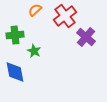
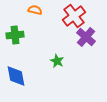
orange semicircle: rotated 56 degrees clockwise
red cross: moved 9 px right
green star: moved 23 px right, 10 px down
blue diamond: moved 1 px right, 4 px down
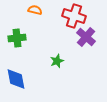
red cross: rotated 35 degrees counterclockwise
green cross: moved 2 px right, 3 px down
green star: rotated 24 degrees clockwise
blue diamond: moved 3 px down
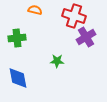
purple cross: rotated 18 degrees clockwise
green star: rotated 24 degrees clockwise
blue diamond: moved 2 px right, 1 px up
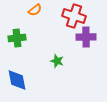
orange semicircle: rotated 128 degrees clockwise
purple cross: rotated 30 degrees clockwise
green star: rotated 16 degrees clockwise
blue diamond: moved 1 px left, 2 px down
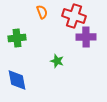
orange semicircle: moved 7 px right, 2 px down; rotated 72 degrees counterclockwise
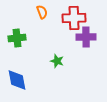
red cross: moved 2 px down; rotated 20 degrees counterclockwise
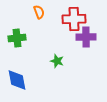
orange semicircle: moved 3 px left
red cross: moved 1 px down
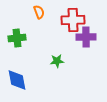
red cross: moved 1 px left, 1 px down
green star: rotated 24 degrees counterclockwise
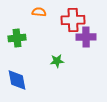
orange semicircle: rotated 64 degrees counterclockwise
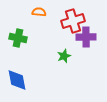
red cross: moved 1 px down; rotated 15 degrees counterclockwise
green cross: moved 1 px right; rotated 18 degrees clockwise
green star: moved 7 px right, 5 px up; rotated 16 degrees counterclockwise
